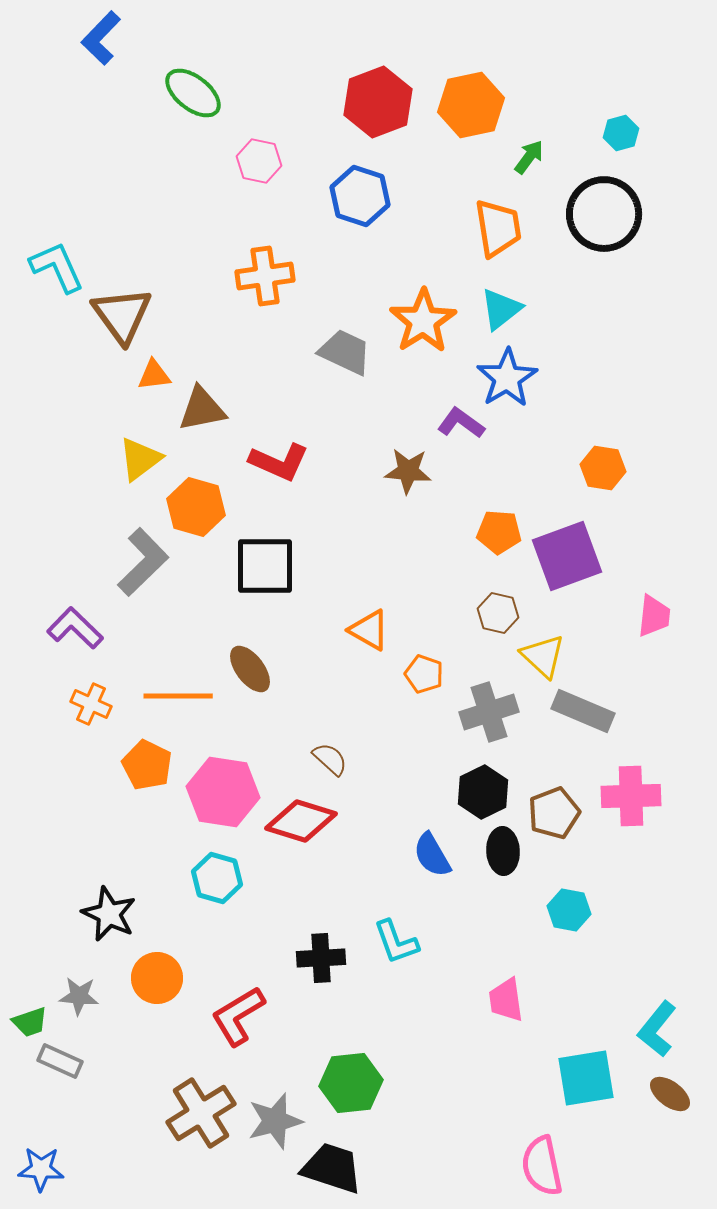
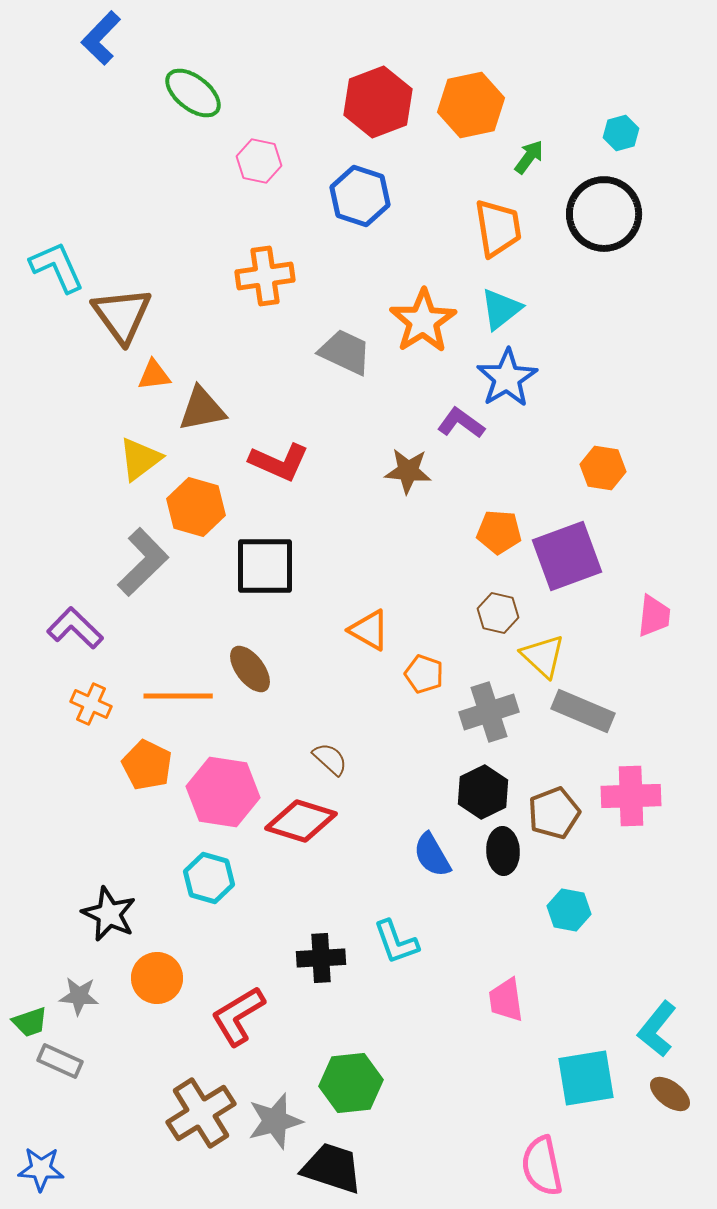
cyan hexagon at (217, 878): moved 8 px left
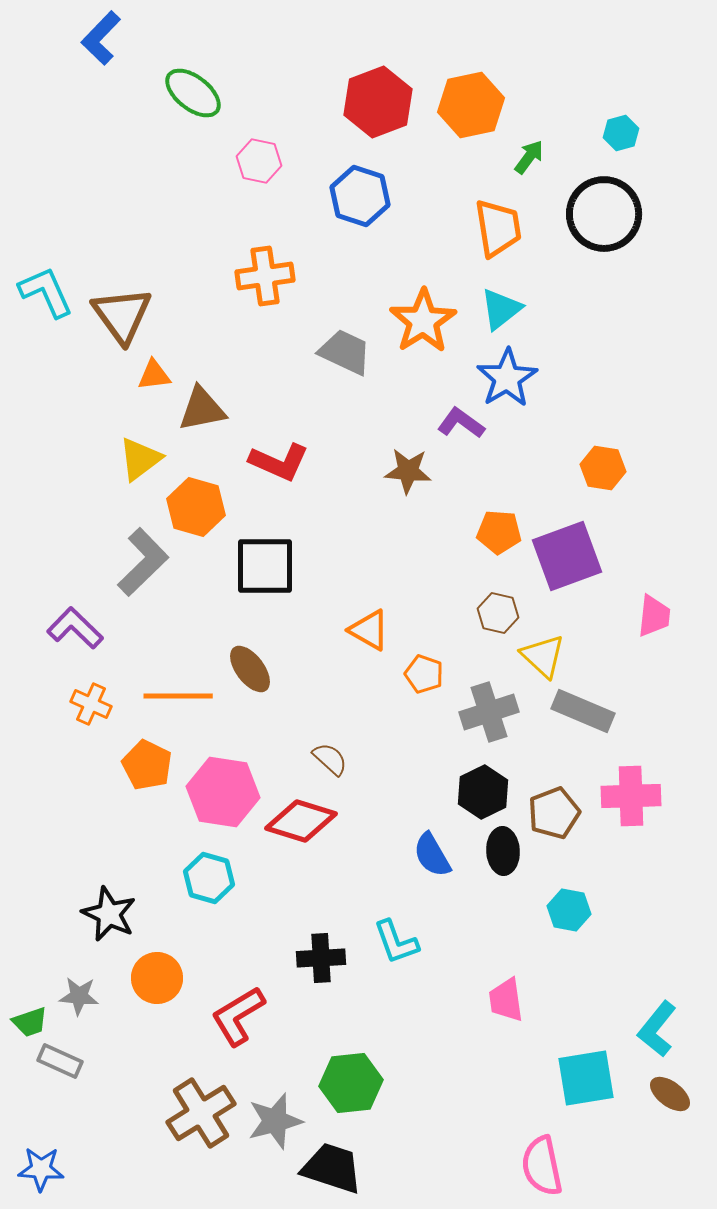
cyan L-shape at (57, 267): moved 11 px left, 25 px down
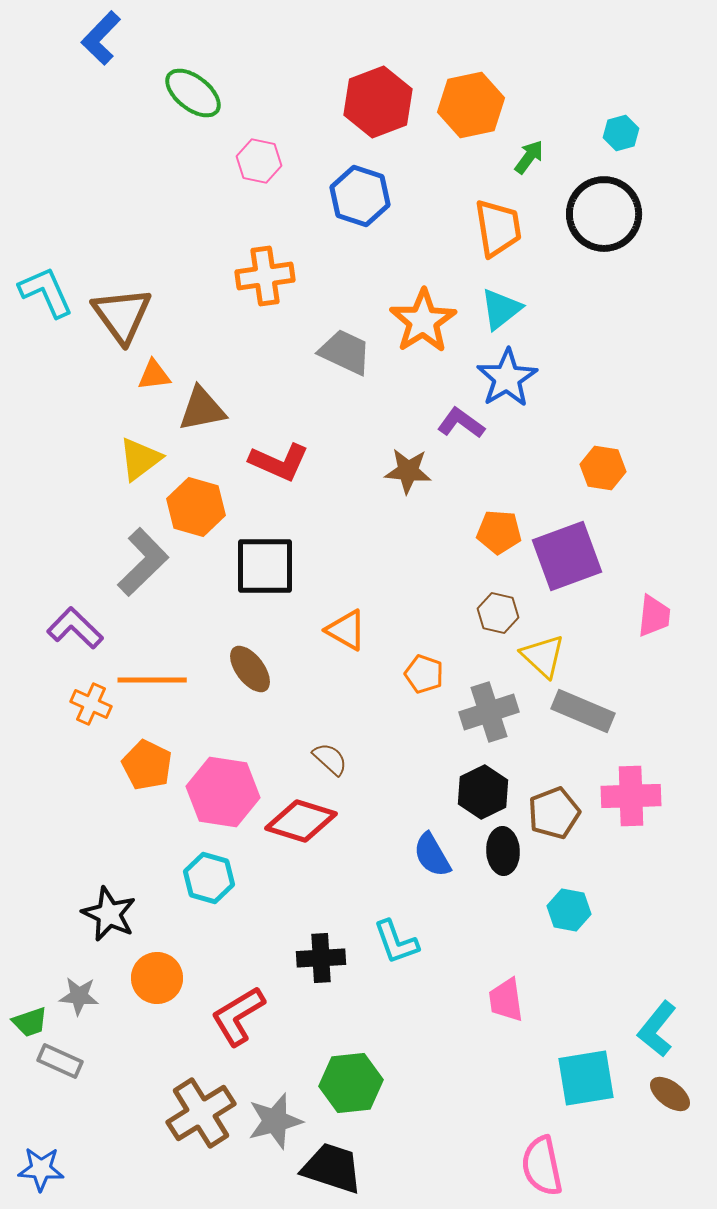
orange triangle at (369, 630): moved 23 px left
orange line at (178, 696): moved 26 px left, 16 px up
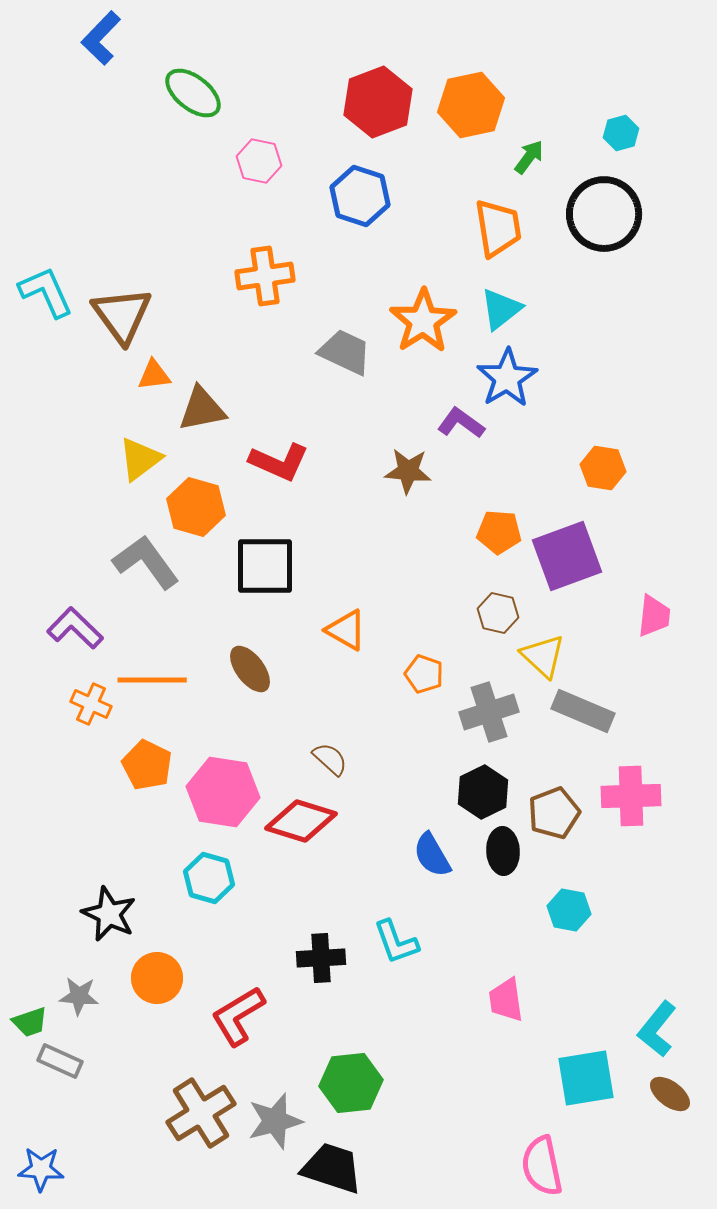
gray L-shape at (143, 562): moved 3 px right; rotated 82 degrees counterclockwise
